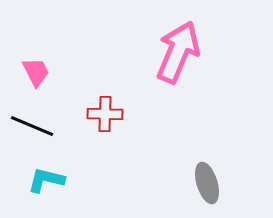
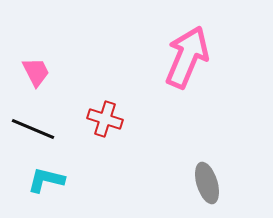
pink arrow: moved 9 px right, 5 px down
red cross: moved 5 px down; rotated 16 degrees clockwise
black line: moved 1 px right, 3 px down
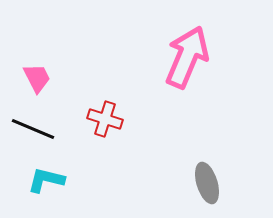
pink trapezoid: moved 1 px right, 6 px down
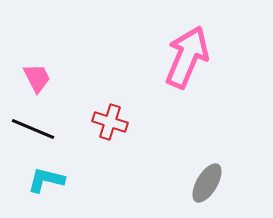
red cross: moved 5 px right, 3 px down
gray ellipse: rotated 48 degrees clockwise
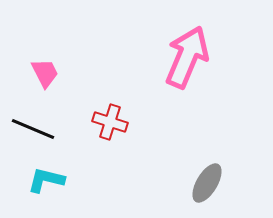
pink trapezoid: moved 8 px right, 5 px up
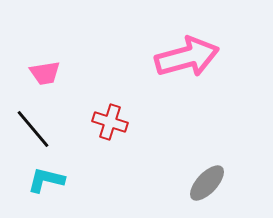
pink arrow: rotated 52 degrees clockwise
pink trapezoid: rotated 108 degrees clockwise
black line: rotated 27 degrees clockwise
gray ellipse: rotated 12 degrees clockwise
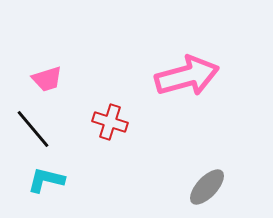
pink arrow: moved 19 px down
pink trapezoid: moved 2 px right, 6 px down; rotated 8 degrees counterclockwise
gray ellipse: moved 4 px down
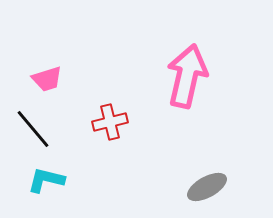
pink arrow: rotated 62 degrees counterclockwise
red cross: rotated 32 degrees counterclockwise
gray ellipse: rotated 18 degrees clockwise
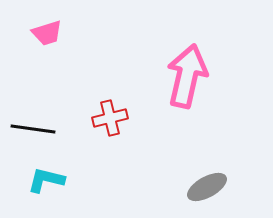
pink trapezoid: moved 46 px up
red cross: moved 4 px up
black line: rotated 42 degrees counterclockwise
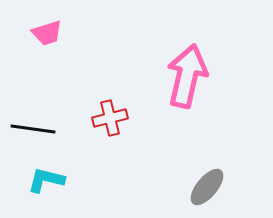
gray ellipse: rotated 21 degrees counterclockwise
